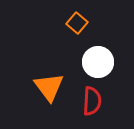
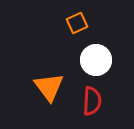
orange square: rotated 25 degrees clockwise
white circle: moved 2 px left, 2 px up
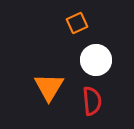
orange triangle: rotated 8 degrees clockwise
red semicircle: rotated 8 degrees counterclockwise
